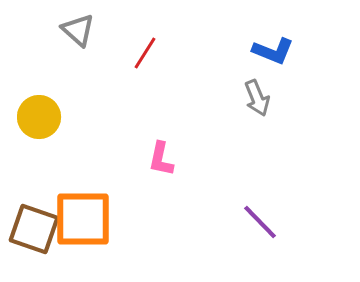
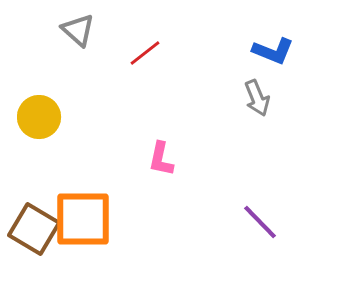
red line: rotated 20 degrees clockwise
brown square: rotated 12 degrees clockwise
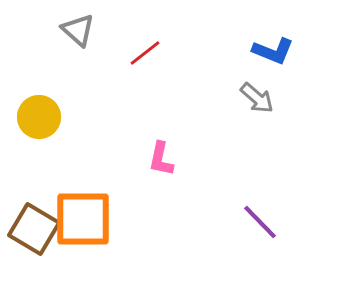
gray arrow: rotated 27 degrees counterclockwise
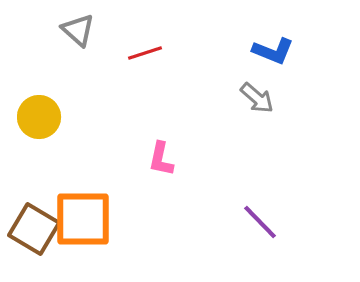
red line: rotated 20 degrees clockwise
